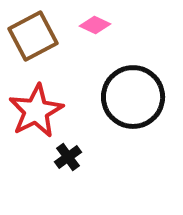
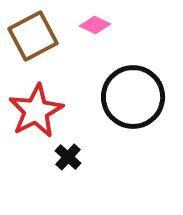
black cross: rotated 12 degrees counterclockwise
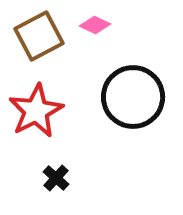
brown square: moved 6 px right
black cross: moved 12 px left, 21 px down
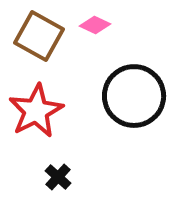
brown square: rotated 33 degrees counterclockwise
black circle: moved 1 px right, 1 px up
black cross: moved 2 px right, 1 px up
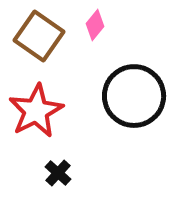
pink diamond: rotated 76 degrees counterclockwise
brown square: rotated 6 degrees clockwise
black cross: moved 4 px up
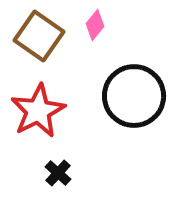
red star: moved 2 px right
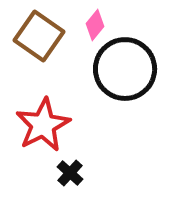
black circle: moved 9 px left, 27 px up
red star: moved 5 px right, 14 px down
black cross: moved 12 px right
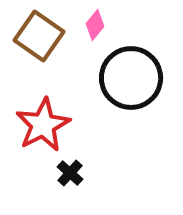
black circle: moved 6 px right, 9 px down
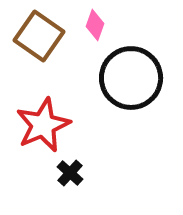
pink diamond: rotated 20 degrees counterclockwise
red star: rotated 4 degrees clockwise
